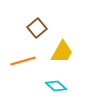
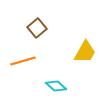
yellow trapezoid: moved 23 px right
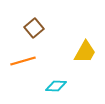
brown square: moved 3 px left
cyan diamond: rotated 40 degrees counterclockwise
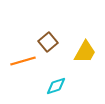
brown square: moved 14 px right, 14 px down
cyan diamond: rotated 20 degrees counterclockwise
